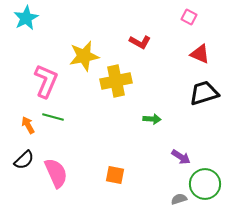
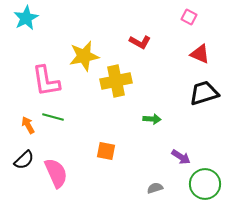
pink L-shape: rotated 148 degrees clockwise
orange square: moved 9 px left, 24 px up
gray semicircle: moved 24 px left, 11 px up
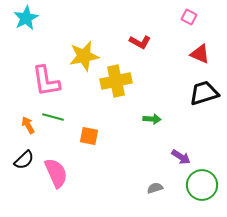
orange square: moved 17 px left, 15 px up
green circle: moved 3 px left, 1 px down
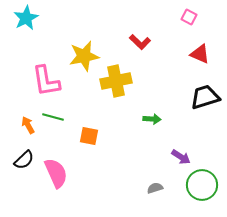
red L-shape: rotated 15 degrees clockwise
black trapezoid: moved 1 px right, 4 px down
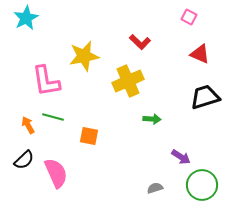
yellow cross: moved 12 px right; rotated 12 degrees counterclockwise
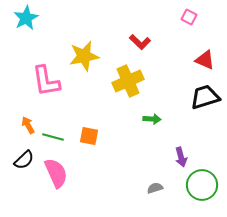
red triangle: moved 5 px right, 6 px down
green line: moved 20 px down
purple arrow: rotated 42 degrees clockwise
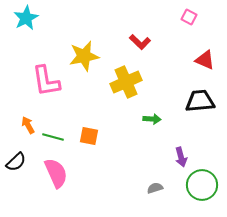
yellow cross: moved 2 px left, 1 px down
black trapezoid: moved 5 px left, 4 px down; rotated 12 degrees clockwise
black semicircle: moved 8 px left, 2 px down
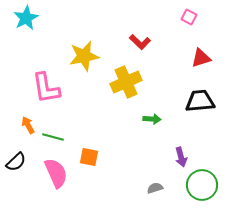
red triangle: moved 4 px left, 2 px up; rotated 40 degrees counterclockwise
pink L-shape: moved 7 px down
orange square: moved 21 px down
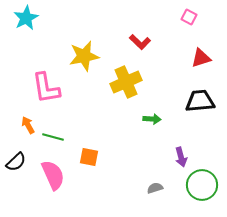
pink semicircle: moved 3 px left, 2 px down
